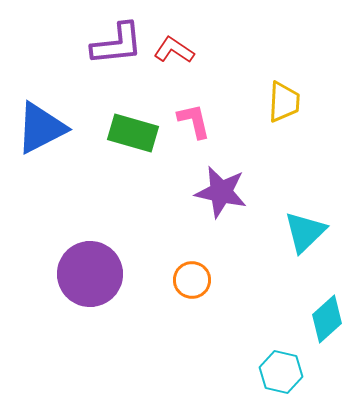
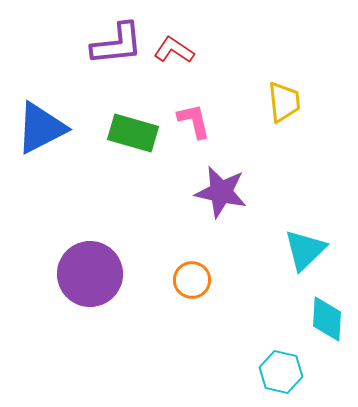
yellow trapezoid: rotated 9 degrees counterclockwise
cyan triangle: moved 18 px down
cyan diamond: rotated 45 degrees counterclockwise
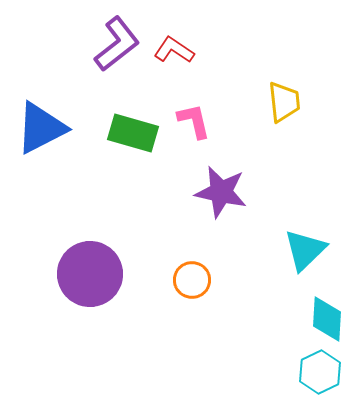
purple L-shape: rotated 32 degrees counterclockwise
cyan hexagon: moved 39 px right; rotated 21 degrees clockwise
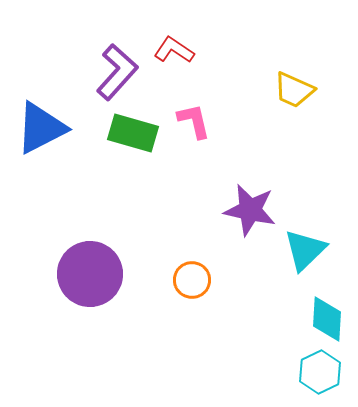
purple L-shape: moved 28 px down; rotated 10 degrees counterclockwise
yellow trapezoid: moved 10 px right, 12 px up; rotated 120 degrees clockwise
purple star: moved 29 px right, 18 px down
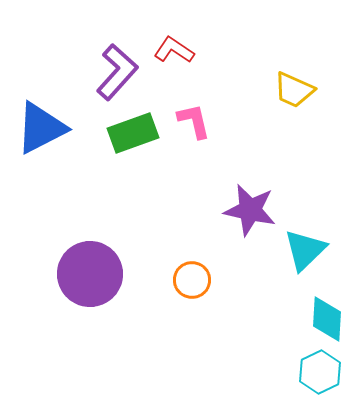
green rectangle: rotated 36 degrees counterclockwise
